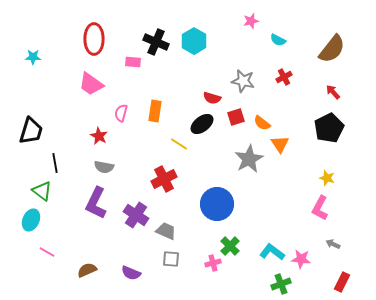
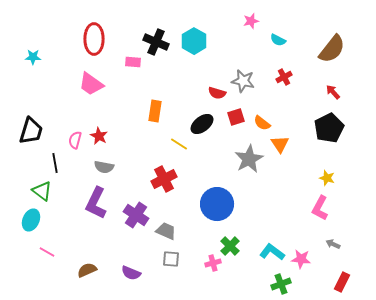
red semicircle at (212, 98): moved 5 px right, 5 px up
pink semicircle at (121, 113): moved 46 px left, 27 px down
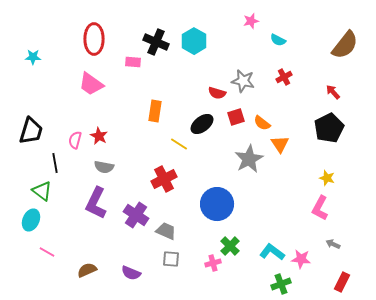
brown semicircle at (332, 49): moved 13 px right, 4 px up
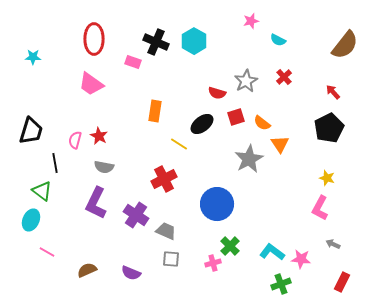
pink rectangle at (133, 62): rotated 14 degrees clockwise
red cross at (284, 77): rotated 14 degrees counterclockwise
gray star at (243, 81): moved 3 px right; rotated 30 degrees clockwise
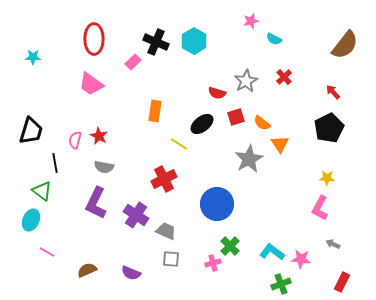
cyan semicircle at (278, 40): moved 4 px left, 1 px up
pink rectangle at (133, 62): rotated 63 degrees counterclockwise
yellow star at (327, 178): rotated 14 degrees counterclockwise
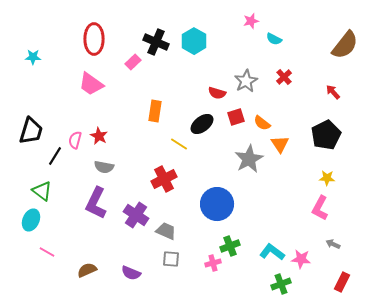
black pentagon at (329, 128): moved 3 px left, 7 px down
black line at (55, 163): moved 7 px up; rotated 42 degrees clockwise
green cross at (230, 246): rotated 24 degrees clockwise
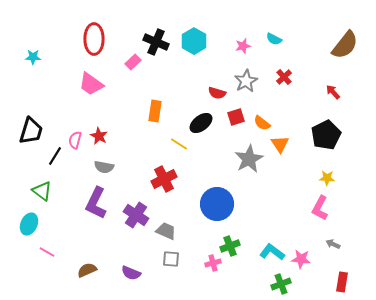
pink star at (251, 21): moved 8 px left, 25 px down
black ellipse at (202, 124): moved 1 px left, 1 px up
cyan ellipse at (31, 220): moved 2 px left, 4 px down
red rectangle at (342, 282): rotated 18 degrees counterclockwise
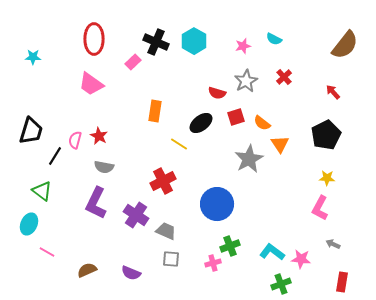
red cross at (164, 179): moved 1 px left, 2 px down
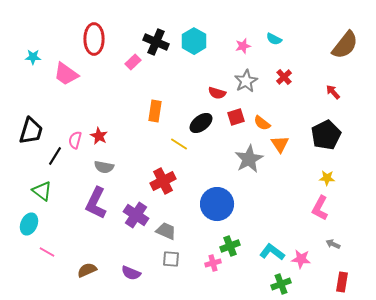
pink trapezoid at (91, 84): moved 25 px left, 10 px up
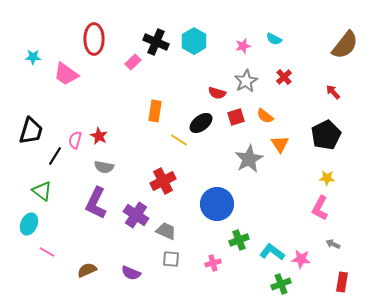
orange semicircle at (262, 123): moved 3 px right, 7 px up
yellow line at (179, 144): moved 4 px up
green cross at (230, 246): moved 9 px right, 6 px up
